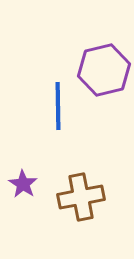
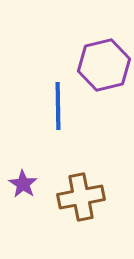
purple hexagon: moved 5 px up
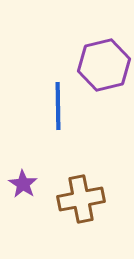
brown cross: moved 2 px down
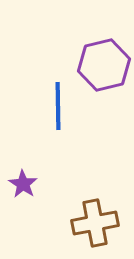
brown cross: moved 14 px right, 24 px down
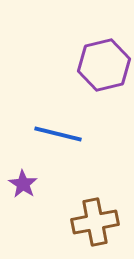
blue line: moved 28 px down; rotated 75 degrees counterclockwise
brown cross: moved 1 px up
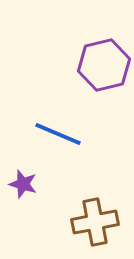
blue line: rotated 9 degrees clockwise
purple star: rotated 16 degrees counterclockwise
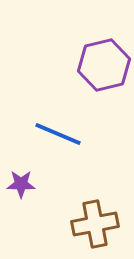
purple star: moved 2 px left; rotated 16 degrees counterclockwise
brown cross: moved 2 px down
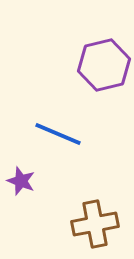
purple star: moved 3 px up; rotated 20 degrees clockwise
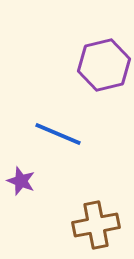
brown cross: moved 1 px right, 1 px down
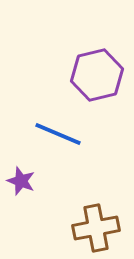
purple hexagon: moved 7 px left, 10 px down
brown cross: moved 3 px down
